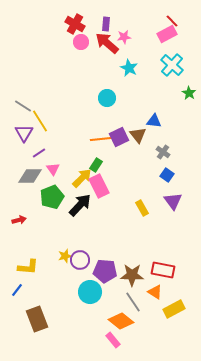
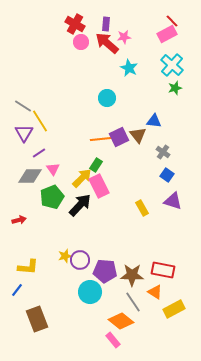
green star at (189, 93): moved 14 px left, 5 px up; rotated 24 degrees clockwise
purple triangle at (173, 201): rotated 36 degrees counterclockwise
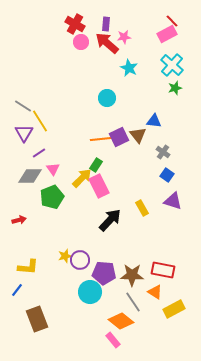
black arrow at (80, 205): moved 30 px right, 15 px down
purple pentagon at (105, 271): moved 1 px left, 2 px down
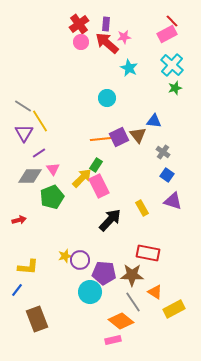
red cross at (75, 24): moved 4 px right; rotated 24 degrees clockwise
red rectangle at (163, 270): moved 15 px left, 17 px up
pink rectangle at (113, 340): rotated 63 degrees counterclockwise
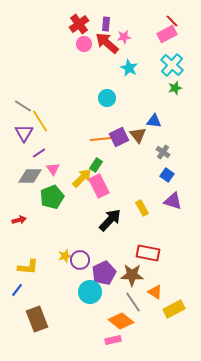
pink circle at (81, 42): moved 3 px right, 2 px down
purple pentagon at (104, 273): rotated 30 degrees counterclockwise
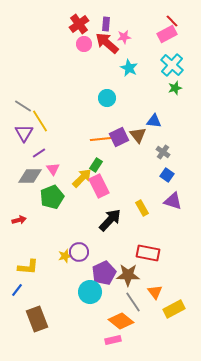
purple circle at (80, 260): moved 1 px left, 8 px up
brown star at (132, 275): moved 4 px left
orange triangle at (155, 292): rotated 21 degrees clockwise
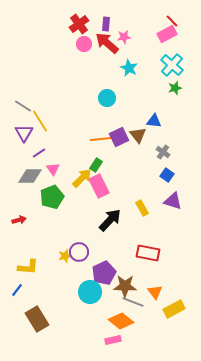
brown star at (128, 275): moved 3 px left, 11 px down
gray line at (133, 302): rotated 35 degrees counterclockwise
brown rectangle at (37, 319): rotated 10 degrees counterclockwise
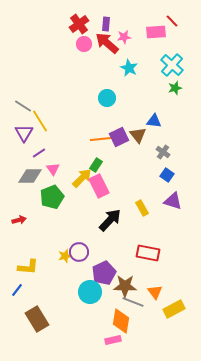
pink rectangle at (167, 34): moved 11 px left, 2 px up; rotated 24 degrees clockwise
orange diamond at (121, 321): rotated 60 degrees clockwise
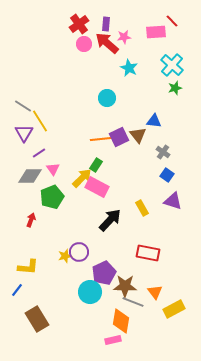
pink rectangle at (99, 186): moved 2 px left, 1 px down; rotated 35 degrees counterclockwise
red arrow at (19, 220): moved 12 px right; rotated 56 degrees counterclockwise
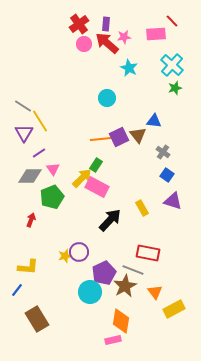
pink rectangle at (156, 32): moved 2 px down
brown star at (125, 286): rotated 30 degrees counterclockwise
gray line at (133, 302): moved 32 px up
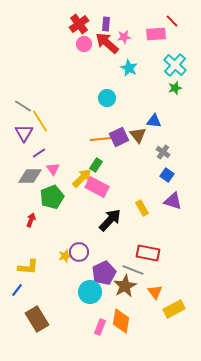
cyan cross at (172, 65): moved 3 px right
pink rectangle at (113, 340): moved 13 px left, 13 px up; rotated 56 degrees counterclockwise
